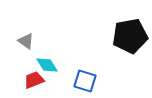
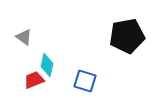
black pentagon: moved 3 px left
gray triangle: moved 2 px left, 4 px up
cyan diamond: rotated 45 degrees clockwise
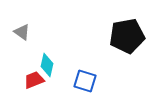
gray triangle: moved 2 px left, 5 px up
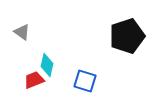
black pentagon: rotated 8 degrees counterclockwise
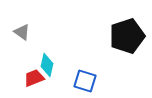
red trapezoid: moved 2 px up
